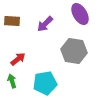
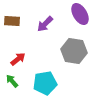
green arrow: rotated 24 degrees counterclockwise
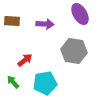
purple arrow: rotated 132 degrees counterclockwise
red arrow: moved 7 px right, 1 px down
green arrow: moved 1 px right, 1 px down
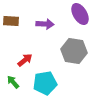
brown rectangle: moved 1 px left
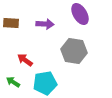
brown rectangle: moved 2 px down
red arrow: rotated 105 degrees counterclockwise
green arrow: rotated 16 degrees counterclockwise
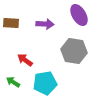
purple ellipse: moved 1 px left, 1 px down
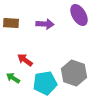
gray hexagon: moved 22 px down; rotated 10 degrees clockwise
green arrow: moved 4 px up
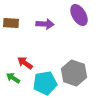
red arrow: moved 3 px down
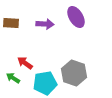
purple ellipse: moved 3 px left, 2 px down
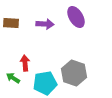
red arrow: rotated 49 degrees clockwise
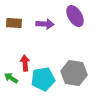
purple ellipse: moved 1 px left, 1 px up
brown rectangle: moved 3 px right
gray hexagon: rotated 10 degrees counterclockwise
green arrow: moved 2 px left
cyan pentagon: moved 2 px left, 4 px up
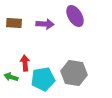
green arrow: moved 1 px up; rotated 16 degrees counterclockwise
